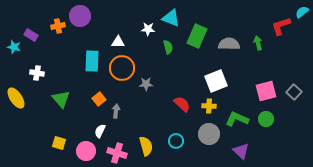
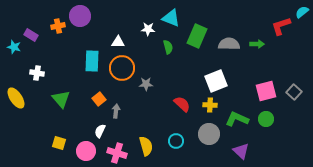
green arrow: moved 1 px left, 1 px down; rotated 104 degrees clockwise
yellow cross: moved 1 px right, 1 px up
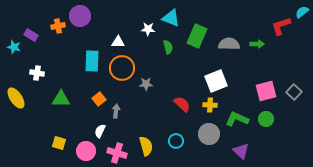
green triangle: rotated 48 degrees counterclockwise
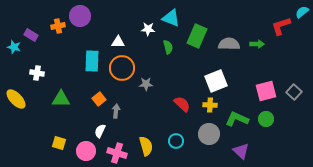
yellow ellipse: moved 1 px down; rotated 10 degrees counterclockwise
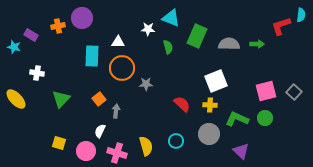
cyan semicircle: moved 1 px left, 3 px down; rotated 136 degrees clockwise
purple circle: moved 2 px right, 2 px down
cyan rectangle: moved 5 px up
green triangle: rotated 48 degrees counterclockwise
green circle: moved 1 px left, 1 px up
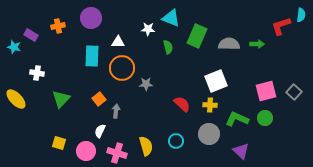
purple circle: moved 9 px right
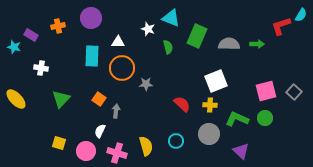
cyan semicircle: rotated 24 degrees clockwise
white star: rotated 16 degrees clockwise
white cross: moved 4 px right, 5 px up
orange square: rotated 16 degrees counterclockwise
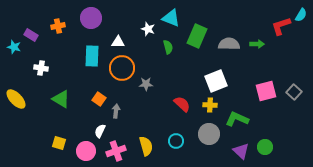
green triangle: rotated 42 degrees counterclockwise
green circle: moved 29 px down
pink cross: moved 1 px left, 2 px up; rotated 36 degrees counterclockwise
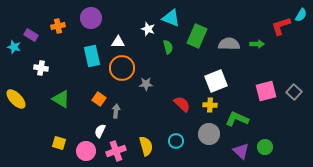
cyan rectangle: rotated 15 degrees counterclockwise
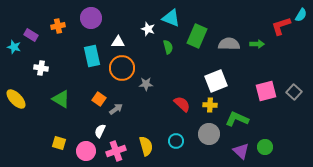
gray arrow: moved 2 px up; rotated 48 degrees clockwise
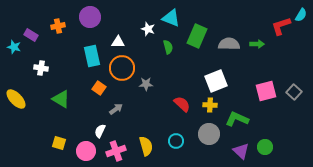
purple circle: moved 1 px left, 1 px up
orange square: moved 11 px up
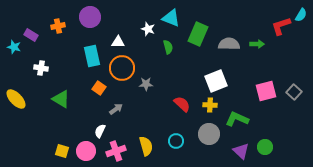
green rectangle: moved 1 px right, 2 px up
yellow square: moved 3 px right, 8 px down
